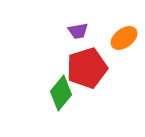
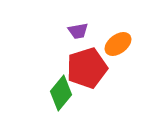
orange ellipse: moved 6 px left, 6 px down
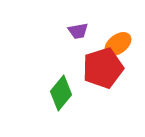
red pentagon: moved 16 px right
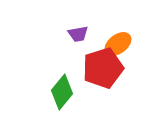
purple trapezoid: moved 3 px down
green diamond: moved 1 px right, 1 px up
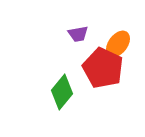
orange ellipse: rotated 16 degrees counterclockwise
red pentagon: rotated 30 degrees counterclockwise
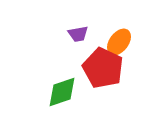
orange ellipse: moved 1 px right, 2 px up
green diamond: rotated 32 degrees clockwise
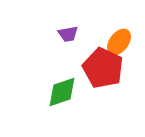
purple trapezoid: moved 10 px left
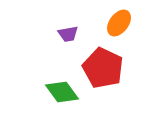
orange ellipse: moved 19 px up
green diamond: rotated 72 degrees clockwise
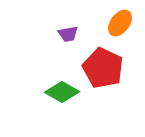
orange ellipse: moved 1 px right
green diamond: rotated 24 degrees counterclockwise
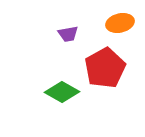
orange ellipse: rotated 40 degrees clockwise
red pentagon: moved 2 px right; rotated 18 degrees clockwise
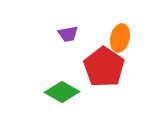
orange ellipse: moved 15 px down; rotated 64 degrees counterclockwise
red pentagon: moved 1 px left, 1 px up; rotated 9 degrees counterclockwise
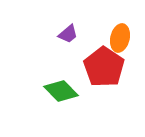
purple trapezoid: rotated 30 degrees counterclockwise
green diamond: moved 1 px left, 1 px up; rotated 16 degrees clockwise
